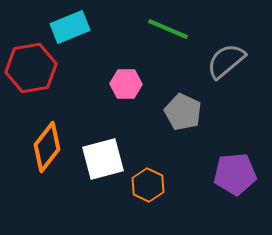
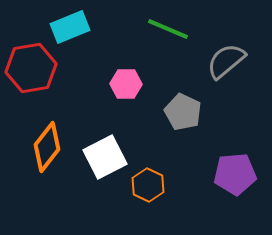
white square: moved 2 px right, 2 px up; rotated 12 degrees counterclockwise
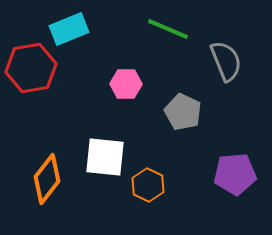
cyan rectangle: moved 1 px left, 2 px down
gray semicircle: rotated 108 degrees clockwise
orange diamond: moved 32 px down
white square: rotated 33 degrees clockwise
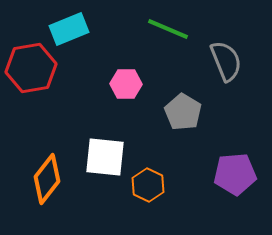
gray pentagon: rotated 6 degrees clockwise
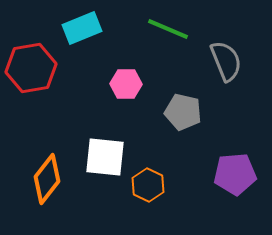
cyan rectangle: moved 13 px right, 1 px up
gray pentagon: rotated 18 degrees counterclockwise
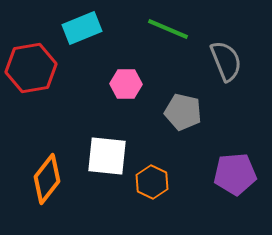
white square: moved 2 px right, 1 px up
orange hexagon: moved 4 px right, 3 px up
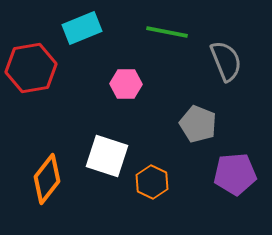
green line: moved 1 px left, 3 px down; rotated 12 degrees counterclockwise
gray pentagon: moved 15 px right, 12 px down; rotated 9 degrees clockwise
white square: rotated 12 degrees clockwise
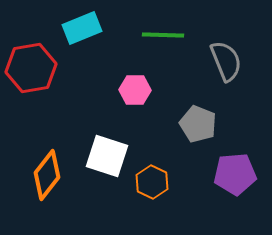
green line: moved 4 px left, 3 px down; rotated 9 degrees counterclockwise
pink hexagon: moved 9 px right, 6 px down
orange diamond: moved 4 px up
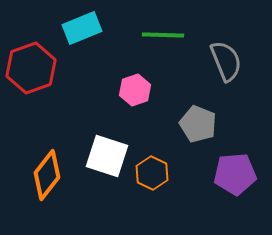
red hexagon: rotated 9 degrees counterclockwise
pink hexagon: rotated 20 degrees counterclockwise
orange hexagon: moved 9 px up
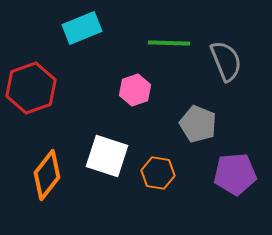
green line: moved 6 px right, 8 px down
red hexagon: moved 20 px down
orange hexagon: moved 6 px right; rotated 16 degrees counterclockwise
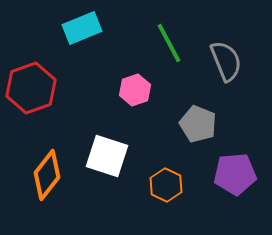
green line: rotated 60 degrees clockwise
orange hexagon: moved 8 px right, 12 px down; rotated 16 degrees clockwise
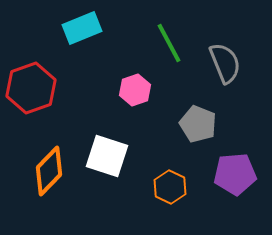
gray semicircle: moved 1 px left, 2 px down
orange diamond: moved 2 px right, 4 px up; rotated 6 degrees clockwise
orange hexagon: moved 4 px right, 2 px down
